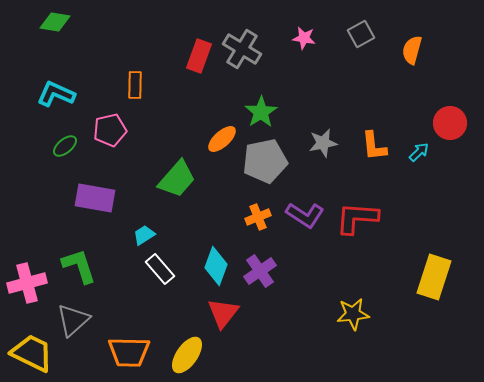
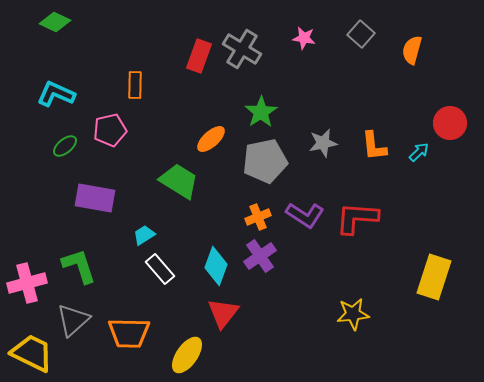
green diamond: rotated 16 degrees clockwise
gray square: rotated 20 degrees counterclockwise
orange ellipse: moved 11 px left
green trapezoid: moved 2 px right, 2 px down; rotated 99 degrees counterclockwise
purple cross: moved 15 px up
orange trapezoid: moved 19 px up
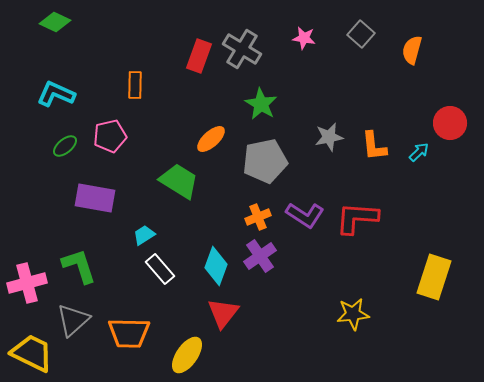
green star: moved 8 px up; rotated 8 degrees counterclockwise
pink pentagon: moved 6 px down
gray star: moved 6 px right, 6 px up
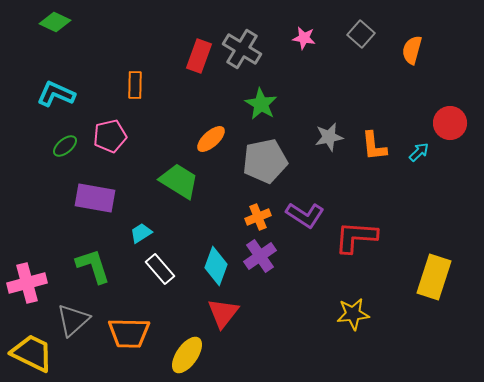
red L-shape: moved 1 px left, 19 px down
cyan trapezoid: moved 3 px left, 2 px up
green L-shape: moved 14 px right
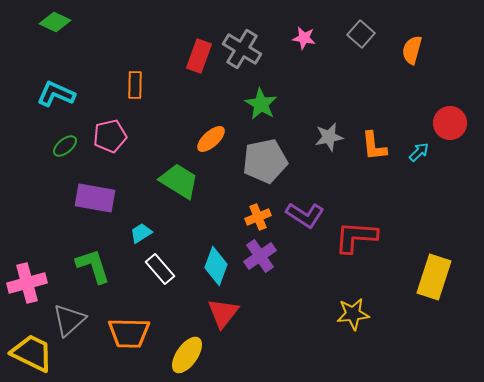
gray triangle: moved 4 px left
